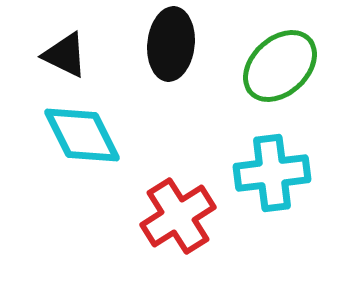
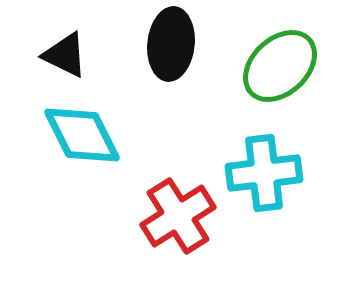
cyan cross: moved 8 px left
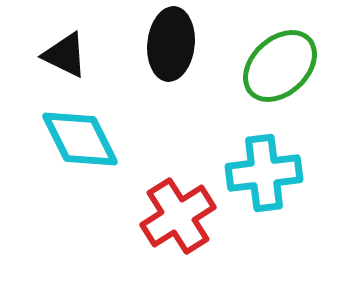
cyan diamond: moved 2 px left, 4 px down
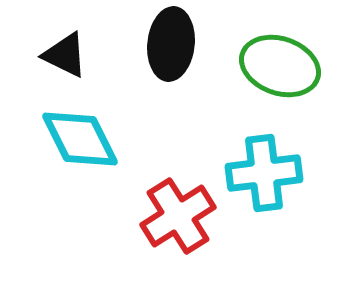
green ellipse: rotated 62 degrees clockwise
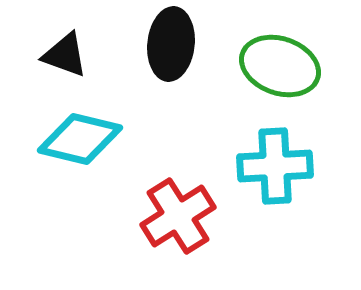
black triangle: rotated 6 degrees counterclockwise
cyan diamond: rotated 50 degrees counterclockwise
cyan cross: moved 11 px right, 7 px up; rotated 4 degrees clockwise
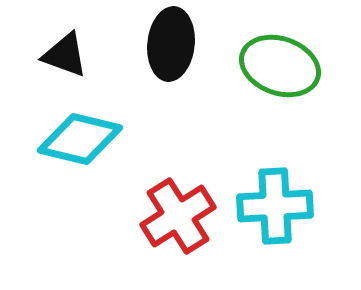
cyan cross: moved 40 px down
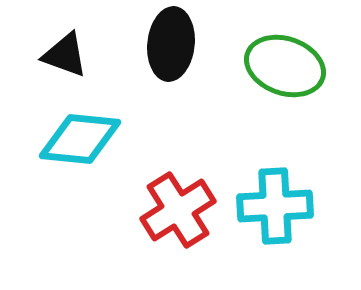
green ellipse: moved 5 px right
cyan diamond: rotated 8 degrees counterclockwise
red cross: moved 6 px up
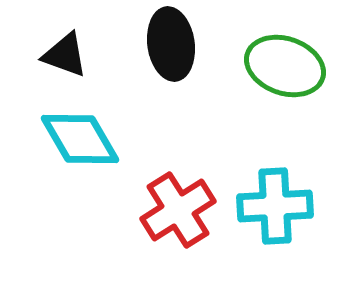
black ellipse: rotated 14 degrees counterclockwise
cyan diamond: rotated 54 degrees clockwise
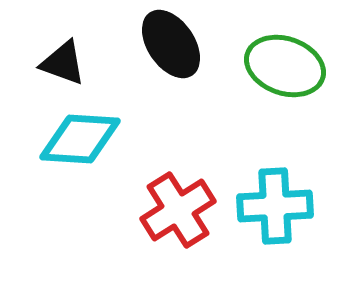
black ellipse: rotated 26 degrees counterclockwise
black triangle: moved 2 px left, 8 px down
cyan diamond: rotated 56 degrees counterclockwise
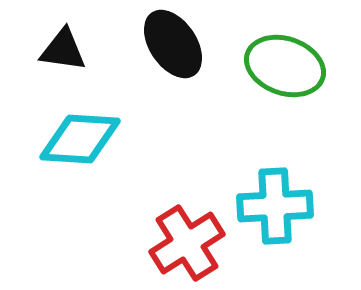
black ellipse: moved 2 px right
black triangle: moved 13 px up; rotated 12 degrees counterclockwise
red cross: moved 9 px right, 33 px down
